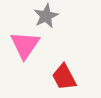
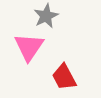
pink triangle: moved 4 px right, 2 px down
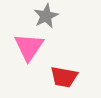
red trapezoid: rotated 52 degrees counterclockwise
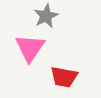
pink triangle: moved 1 px right, 1 px down
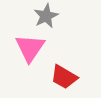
red trapezoid: rotated 20 degrees clockwise
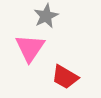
red trapezoid: moved 1 px right
